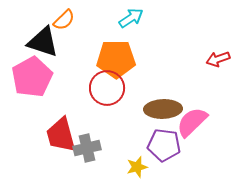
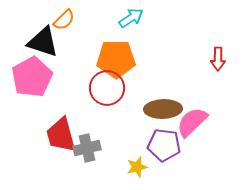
red arrow: rotated 70 degrees counterclockwise
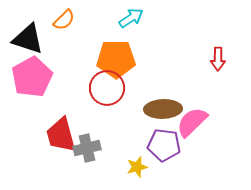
black triangle: moved 15 px left, 3 px up
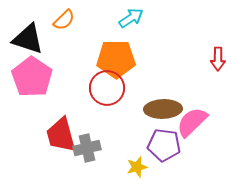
pink pentagon: rotated 9 degrees counterclockwise
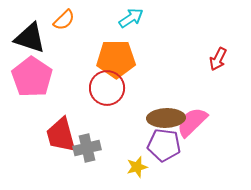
black triangle: moved 2 px right, 1 px up
red arrow: rotated 25 degrees clockwise
brown ellipse: moved 3 px right, 9 px down
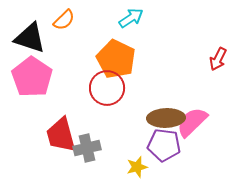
orange pentagon: rotated 27 degrees clockwise
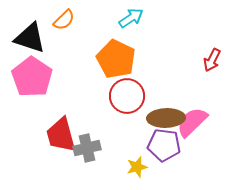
red arrow: moved 6 px left, 1 px down
red circle: moved 20 px right, 8 px down
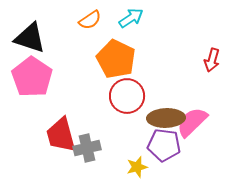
orange semicircle: moved 26 px right; rotated 10 degrees clockwise
red arrow: rotated 10 degrees counterclockwise
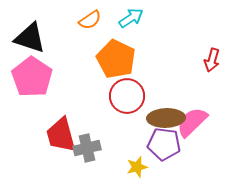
purple pentagon: moved 1 px up
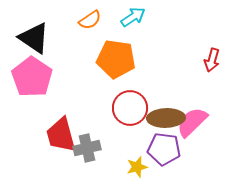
cyan arrow: moved 2 px right, 1 px up
black triangle: moved 4 px right; rotated 16 degrees clockwise
orange pentagon: rotated 18 degrees counterclockwise
red circle: moved 3 px right, 12 px down
purple pentagon: moved 5 px down
